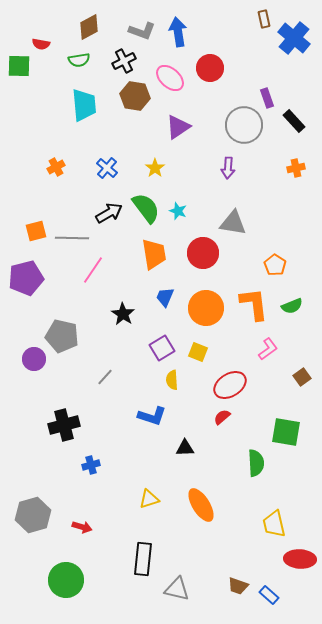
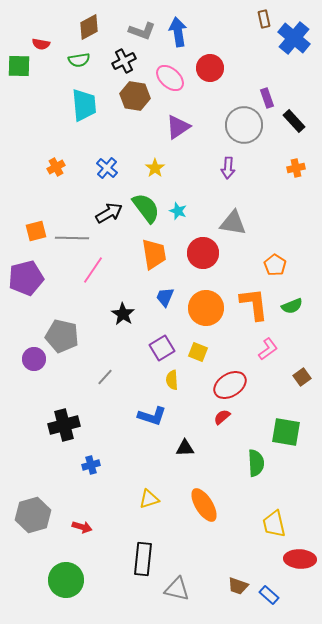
orange ellipse at (201, 505): moved 3 px right
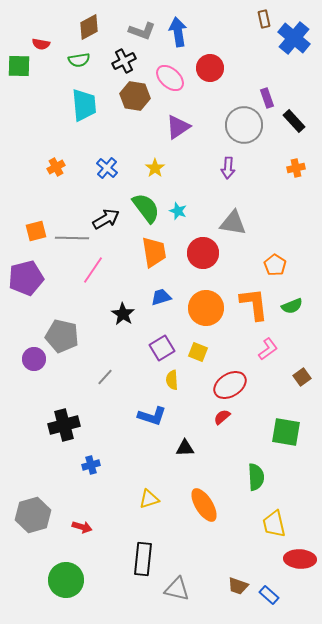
black arrow at (109, 213): moved 3 px left, 6 px down
orange trapezoid at (154, 254): moved 2 px up
blue trapezoid at (165, 297): moved 4 px left; rotated 50 degrees clockwise
green semicircle at (256, 463): moved 14 px down
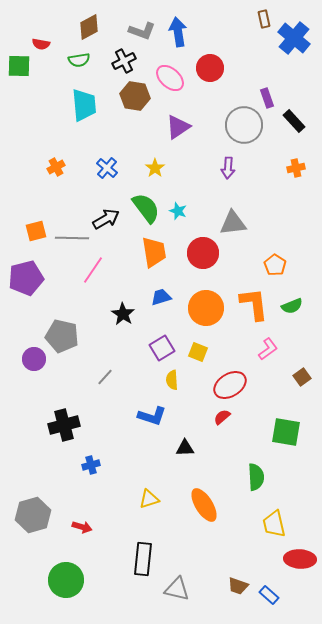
gray triangle at (233, 223): rotated 16 degrees counterclockwise
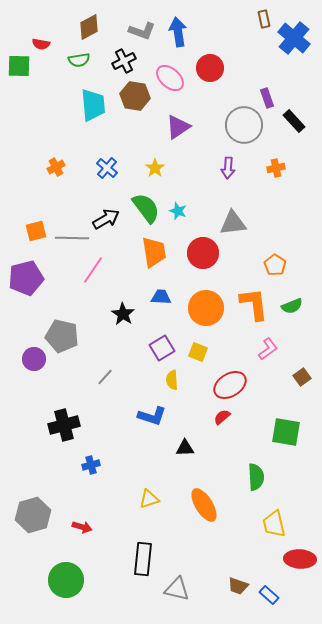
cyan trapezoid at (84, 105): moved 9 px right
orange cross at (296, 168): moved 20 px left
blue trapezoid at (161, 297): rotated 20 degrees clockwise
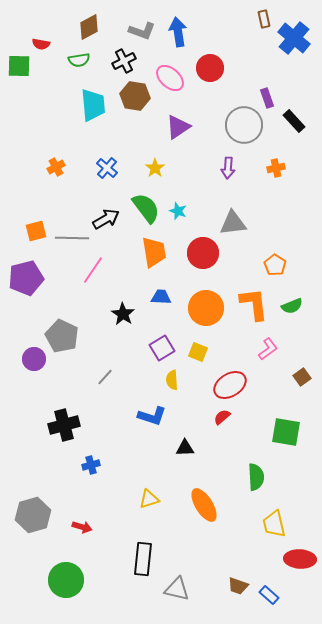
gray pentagon at (62, 336): rotated 12 degrees clockwise
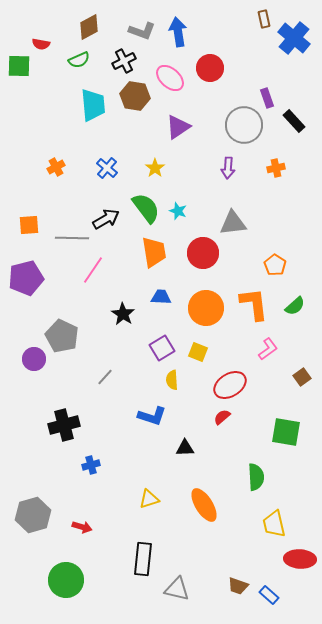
green semicircle at (79, 60): rotated 15 degrees counterclockwise
orange square at (36, 231): moved 7 px left, 6 px up; rotated 10 degrees clockwise
green semicircle at (292, 306): moved 3 px right; rotated 20 degrees counterclockwise
